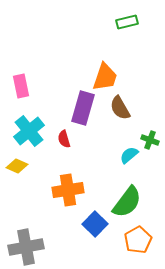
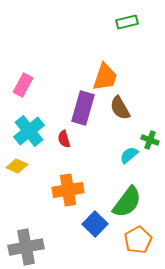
pink rectangle: moved 2 px right, 1 px up; rotated 40 degrees clockwise
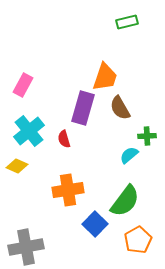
green cross: moved 3 px left, 4 px up; rotated 24 degrees counterclockwise
green semicircle: moved 2 px left, 1 px up
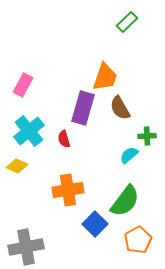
green rectangle: rotated 30 degrees counterclockwise
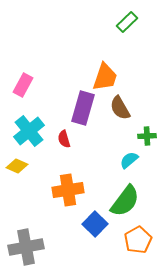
cyan semicircle: moved 5 px down
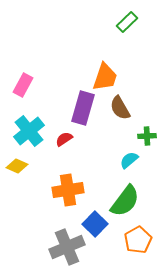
red semicircle: rotated 72 degrees clockwise
gray cross: moved 41 px right; rotated 12 degrees counterclockwise
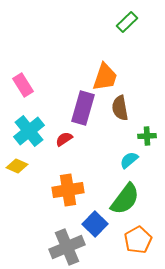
pink rectangle: rotated 60 degrees counterclockwise
brown semicircle: rotated 20 degrees clockwise
green semicircle: moved 2 px up
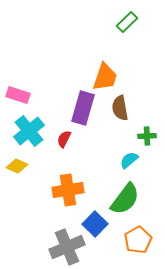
pink rectangle: moved 5 px left, 10 px down; rotated 40 degrees counterclockwise
red semicircle: rotated 30 degrees counterclockwise
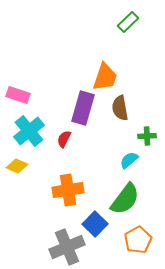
green rectangle: moved 1 px right
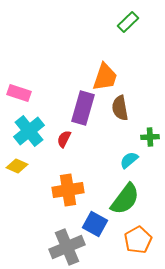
pink rectangle: moved 1 px right, 2 px up
green cross: moved 3 px right, 1 px down
blue square: rotated 15 degrees counterclockwise
